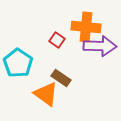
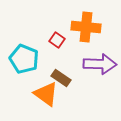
purple arrow: moved 18 px down
cyan pentagon: moved 6 px right, 4 px up; rotated 12 degrees counterclockwise
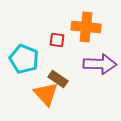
red square: rotated 28 degrees counterclockwise
brown rectangle: moved 3 px left, 1 px down
orange triangle: rotated 12 degrees clockwise
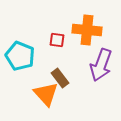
orange cross: moved 1 px right, 3 px down
cyan pentagon: moved 4 px left, 3 px up
purple arrow: moved 1 px right, 1 px down; rotated 108 degrees clockwise
brown rectangle: moved 2 px right, 1 px up; rotated 18 degrees clockwise
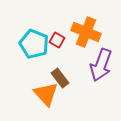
orange cross: moved 1 px left, 2 px down; rotated 16 degrees clockwise
red square: rotated 21 degrees clockwise
cyan pentagon: moved 14 px right, 12 px up
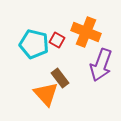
cyan pentagon: rotated 8 degrees counterclockwise
